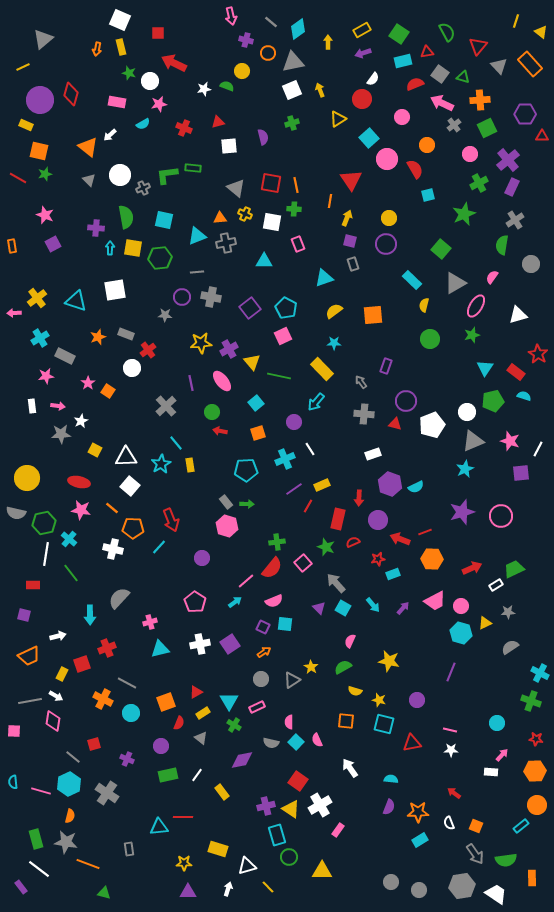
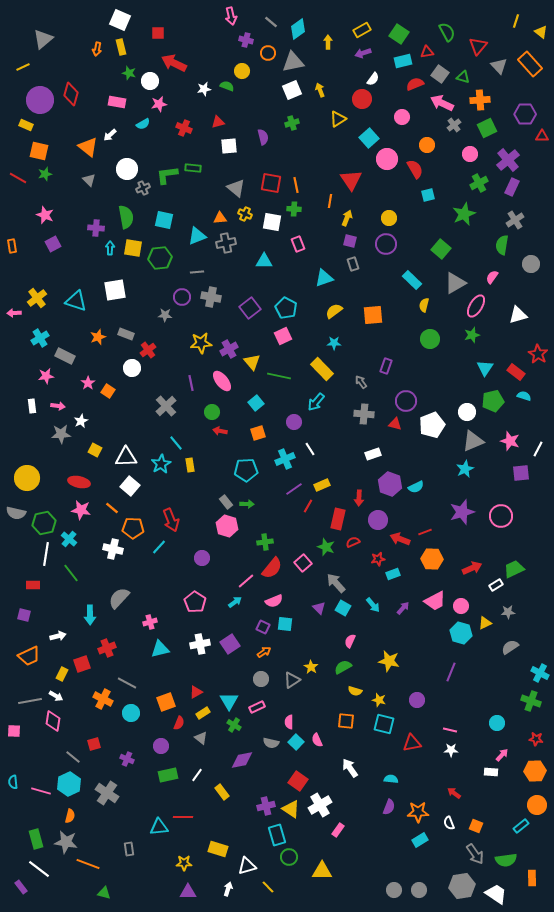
white circle at (120, 175): moved 7 px right, 6 px up
green cross at (277, 542): moved 12 px left
gray circle at (391, 882): moved 3 px right, 8 px down
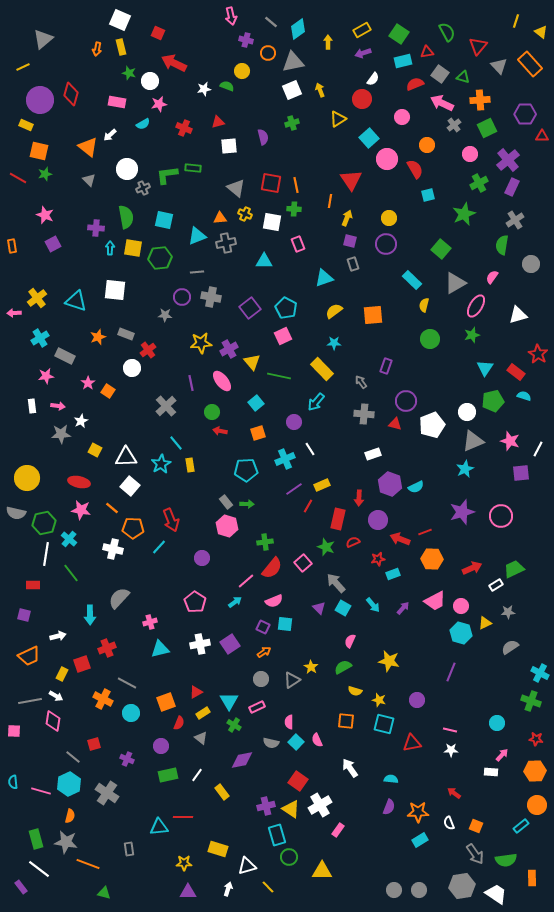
red square at (158, 33): rotated 24 degrees clockwise
white square at (115, 290): rotated 15 degrees clockwise
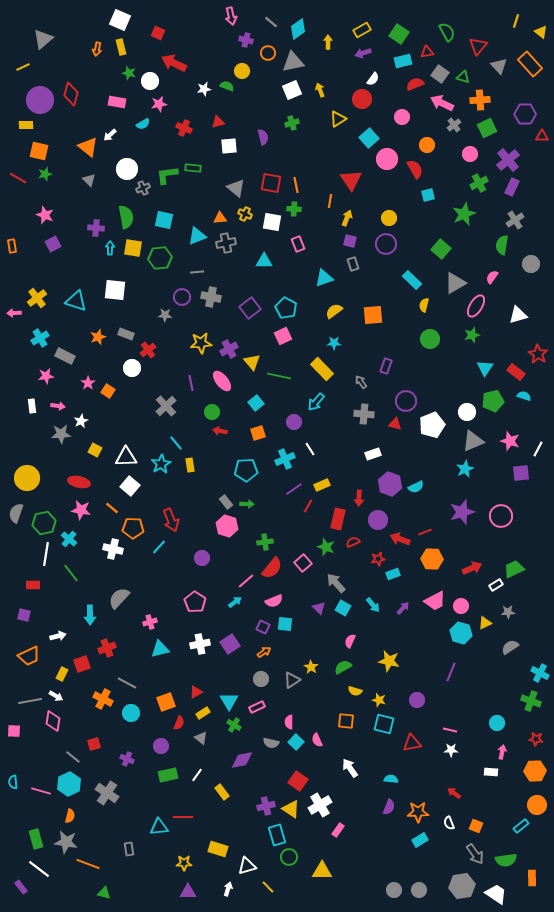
yellow rectangle at (26, 125): rotated 24 degrees counterclockwise
gray semicircle at (16, 513): rotated 96 degrees clockwise
pink arrow at (502, 755): moved 3 px up; rotated 32 degrees counterclockwise
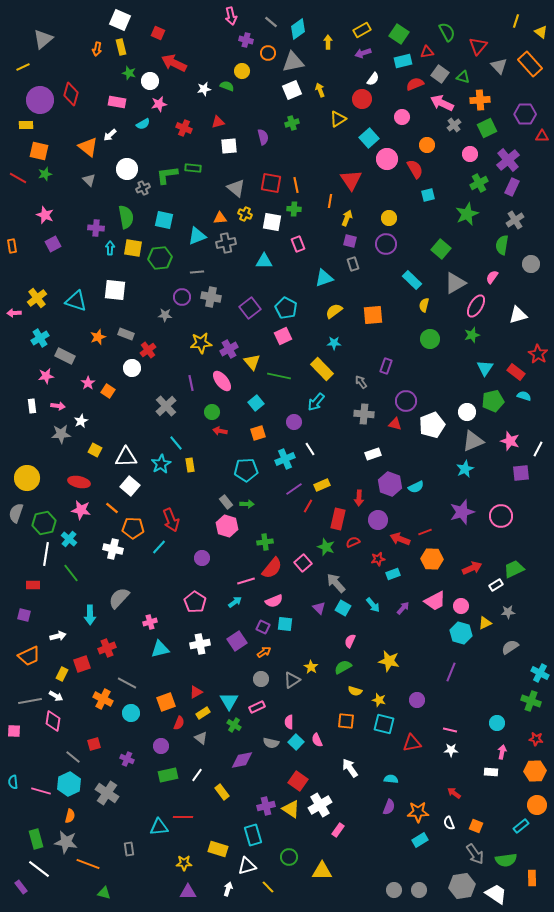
green star at (464, 214): moved 3 px right
pink line at (246, 581): rotated 24 degrees clockwise
purple square at (230, 644): moved 7 px right, 3 px up
cyan rectangle at (277, 835): moved 24 px left
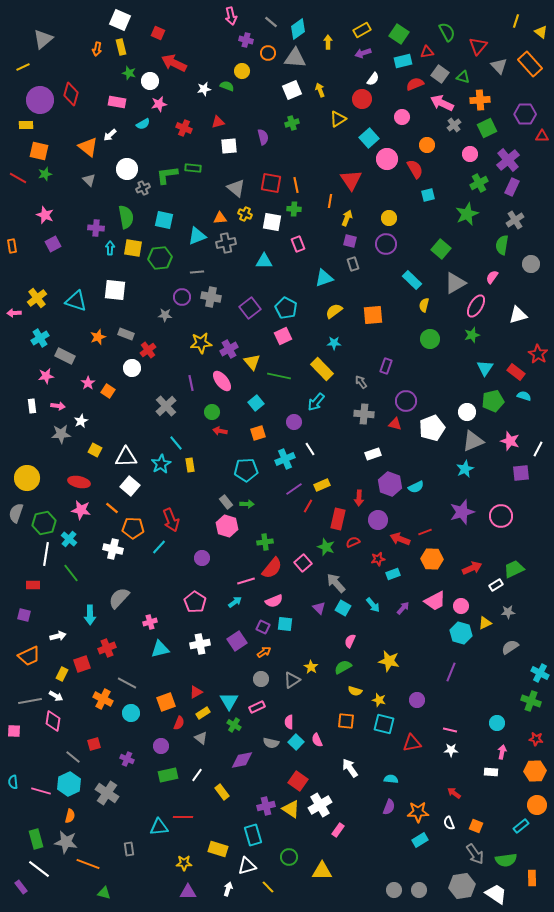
gray triangle at (293, 62): moved 2 px right, 4 px up; rotated 15 degrees clockwise
white pentagon at (432, 425): moved 3 px down
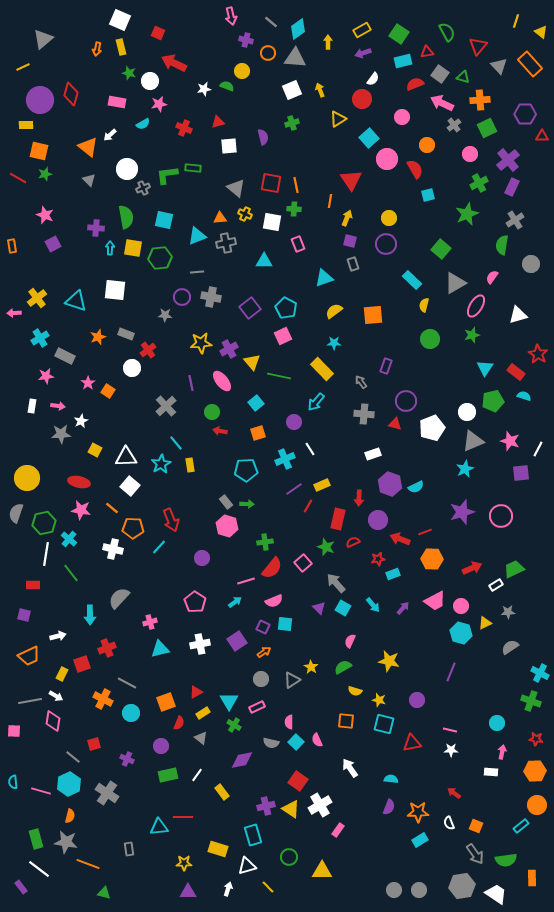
white rectangle at (32, 406): rotated 16 degrees clockwise
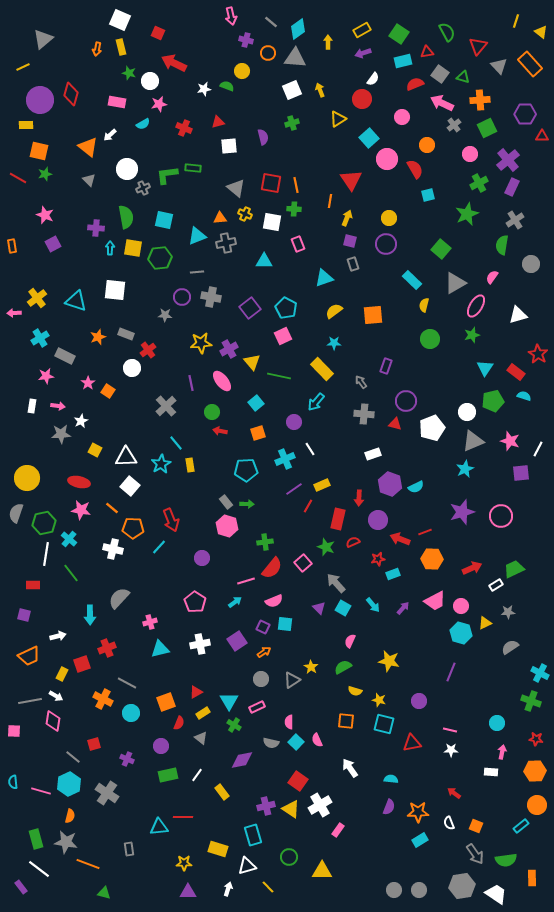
purple circle at (417, 700): moved 2 px right, 1 px down
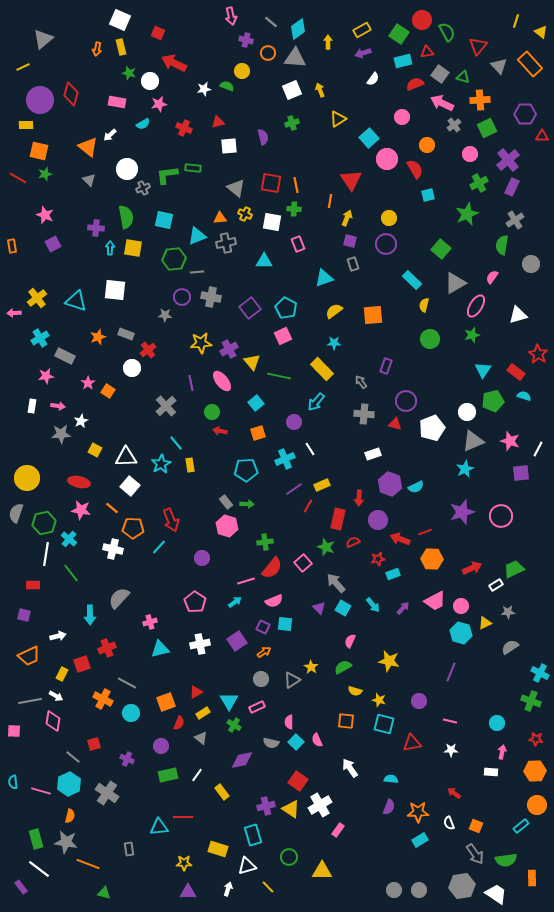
red circle at (362, 99): moved 60 px right, 79 px up
green hexagon at (160, 258): moved 14 px right, 1 px down
cyan triangle at (485, 368): moved 2 px left, 2 px down
pink line at (450, 730): moved 9 px up
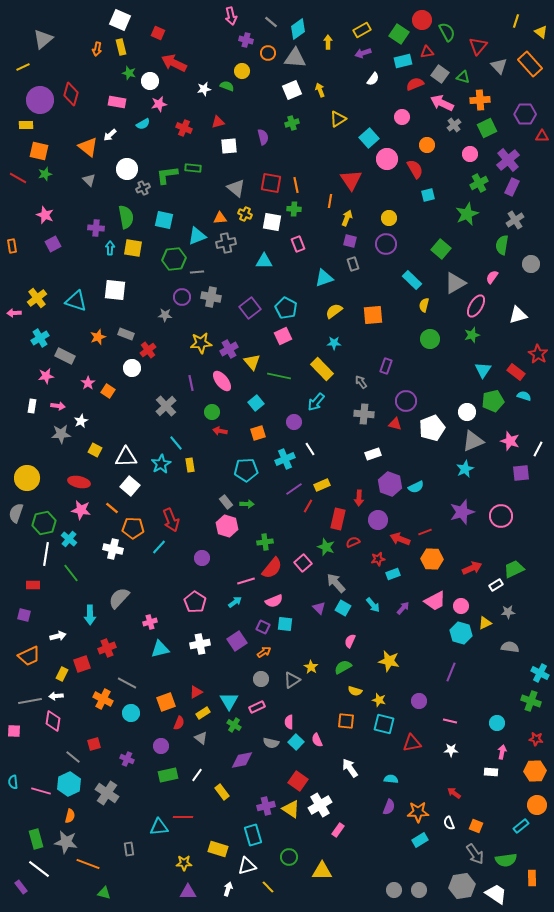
gray semicircle at (510, 647): rotated 42 degrees clockwise
white arrow at (56, 696): rotated 144 degrees clockwise
